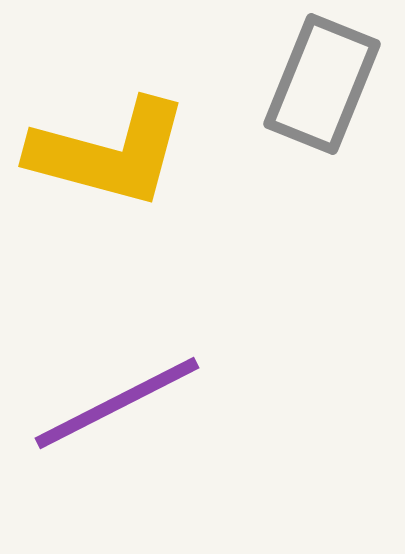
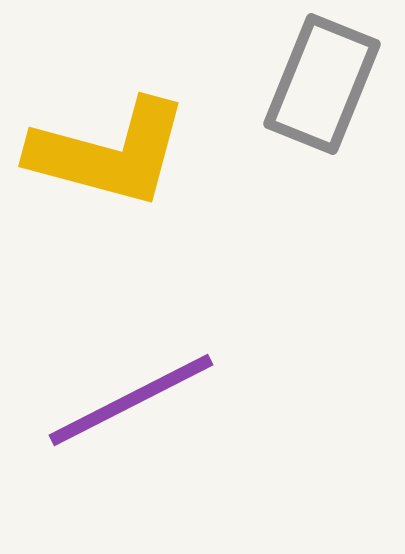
purple line: moved 14 px right, 3 px up
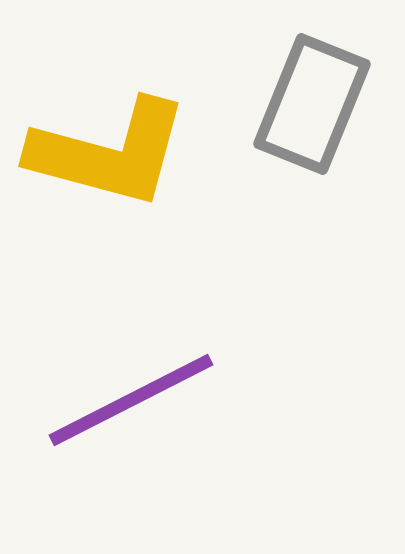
gray rectangle: moved 10 px left, 20 px down
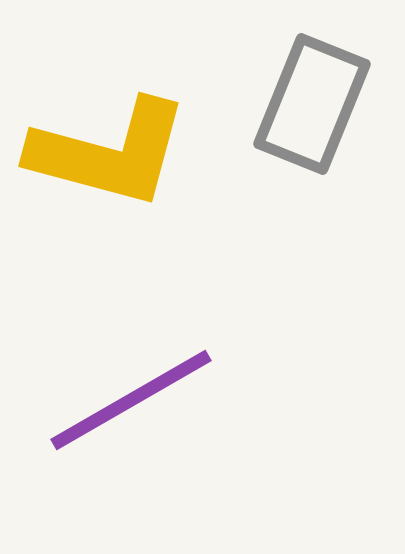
purple line: rotated 3 degrees counterclockwise
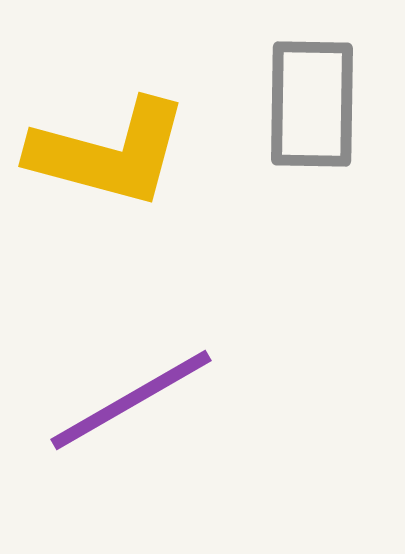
gray rectangle: rotated 21 degrees counterclockwise
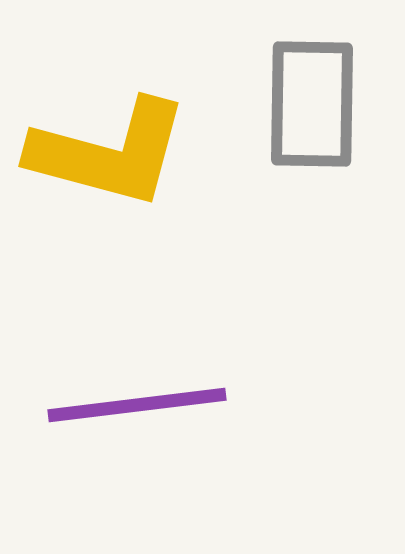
purple line: moved 6 px right, 5 px down; rotated 23 degrees clockwise
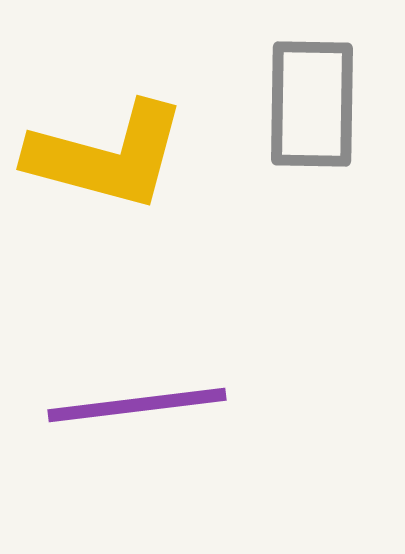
yellow L-shape: moved 2 px left, 3 px down
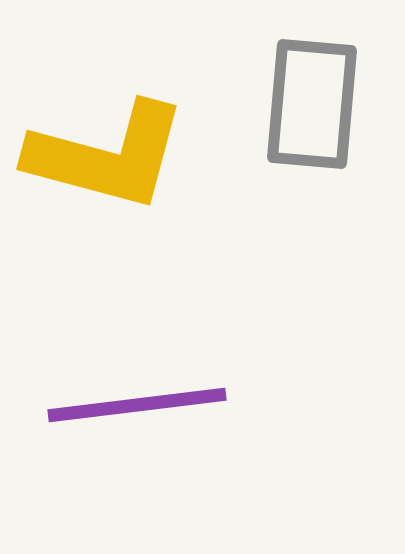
gray rectangle: rotated 4 degrees clockwise
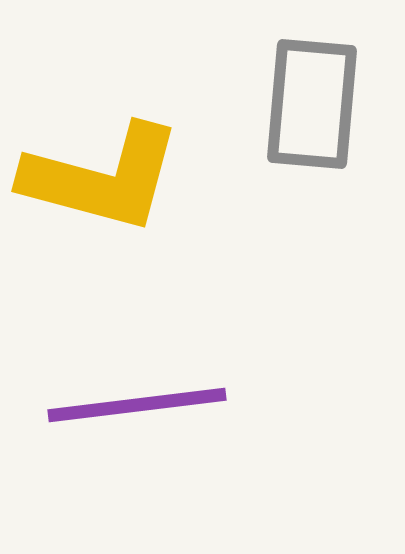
yellow L-shape: moved 5 px left, 22 px down
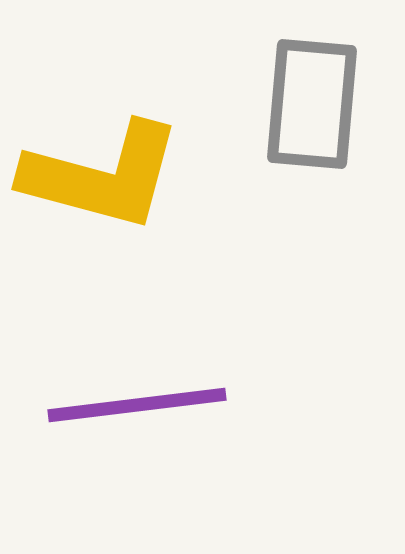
yellow L-shape: moved 2 px up
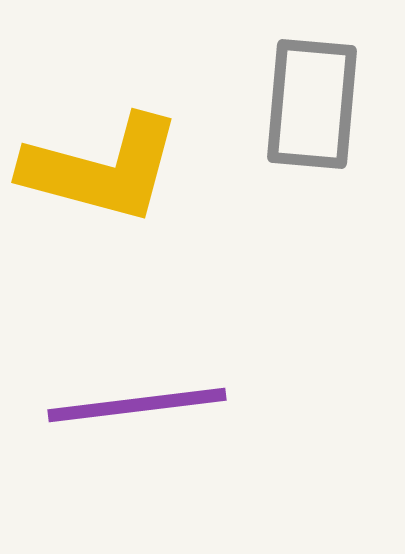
yellow L-shape: moved 7 px up
